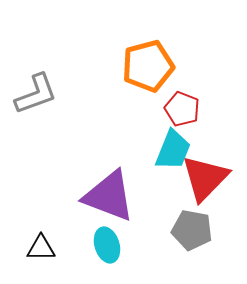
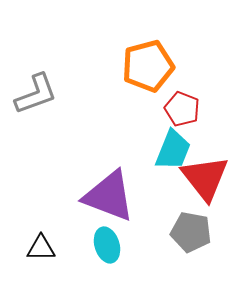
red triangle: rotated 22 degrees counterclockwise
gray pentagon: moved 1 px left, 2 px down
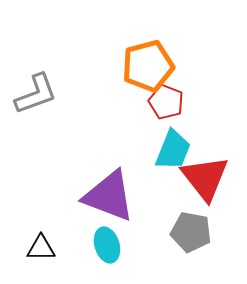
red pentagon: moved 16 px left, 7 px up
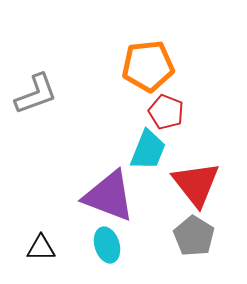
orange pentagon: rotated 9 degrees clockwise
red pentagon: moved 10 px down
cyan trapezoid: moved 25 px left
red triangle: moved 9 px left, 6 px down
gray pentagon: moved 3 px right, 4 px down; rotated 21 degrees clockwise
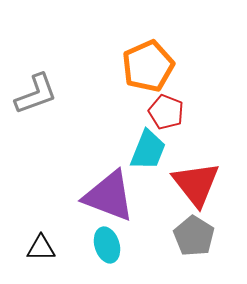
orange pentagon: rotated 18 degrees counterclockwise
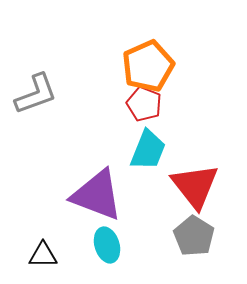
red pentagon: moved 22 px left, 8 px up
red triangle: moved 1 px left, 2 px down
purple triangle: moved 12 px left, 1 px up
black triangle: moved 2 px right, 7 px down
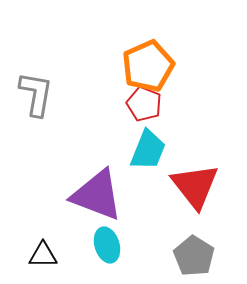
gray L-shape: rotated 60 degrees counterclockwise
gray pentagon: moved 20 px down
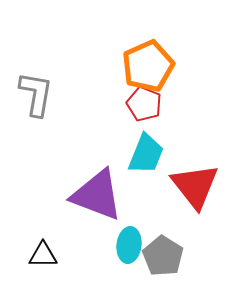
cyan trapezoid: moved 2 px left, 4 px down
cyan ellipse: moved 22 px right; rotated 24 degrees clockwise
gray pentagon: moved 31 px left
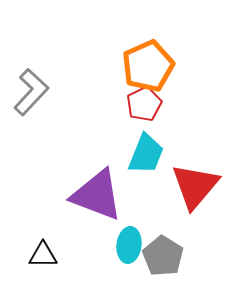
gray L-shape: moved 5 px left, 2 px up; rotated 33 degrees clockwise
red pentagon: rotated 24 degrees clockwise
red triangle: rotated 18 degrees clockwise
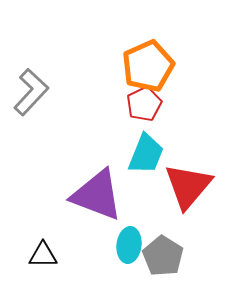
red triangle: moved 7 px left
